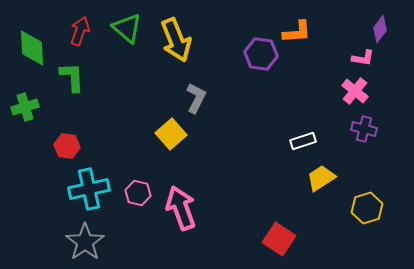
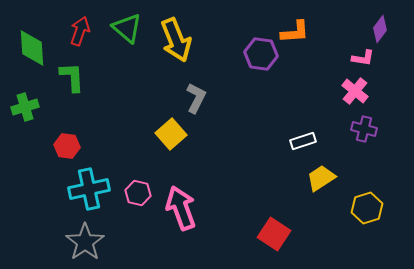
orange L-shape: moved 2 px left
red square: moved 5 px left, 5 px up
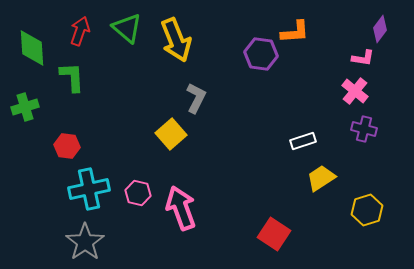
yellow hexagon: moved 2 px down
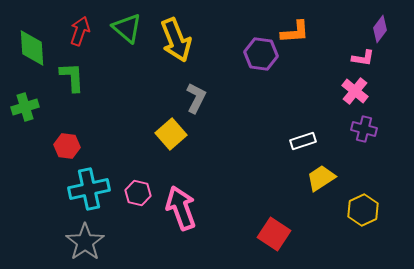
yellow hexagon: moved 4 px left; rotated 8 degrees counterclockwise
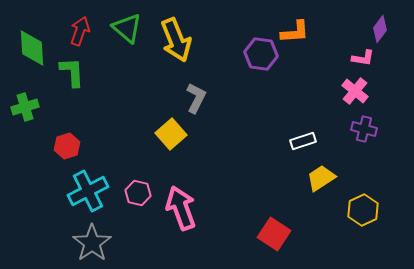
green L-shape: moved 5 px up
red hexagon: rotated 25 degrees counterclockwise
cyan cross: moved 1 px left, 2 px down; rotated 15 degrees counterclockwise
gray star: moved 7 px right, 1 px down
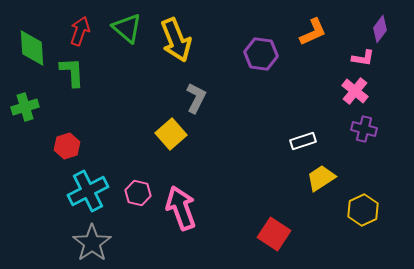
orange L-shape: moved 18 px right; rotated 20 degrees counterclockwise
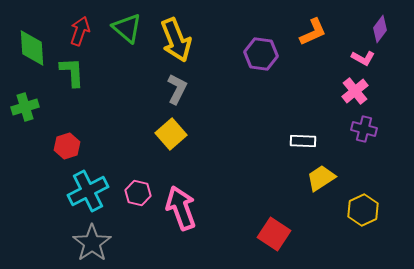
pink L-shape: rotated 20 degrees clockwise
pink cross: rotated 12 degrees clockwise
gray L-shape: moved 19 px left, 9 px up
white rectangle: rotated 20 degrees clockwise
